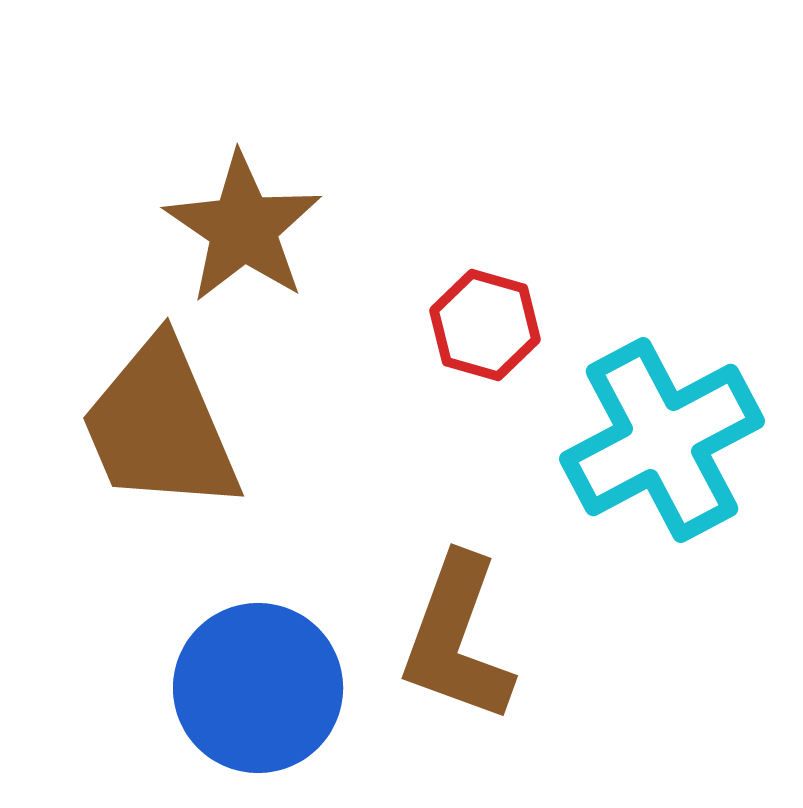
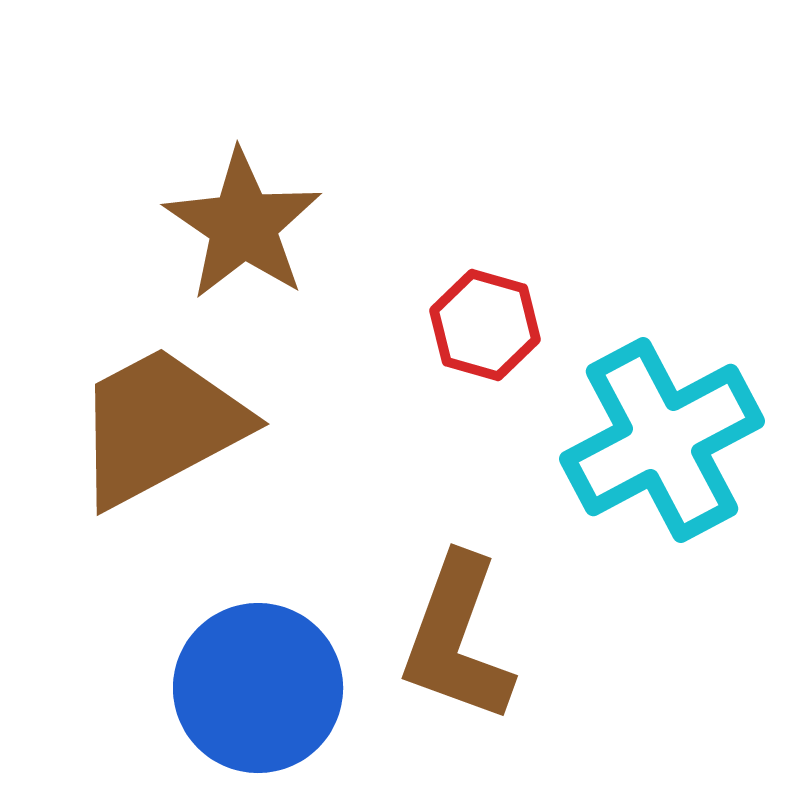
brown star: moved 3 px up
brown trapezoid: rotated 85 degrees clockwise
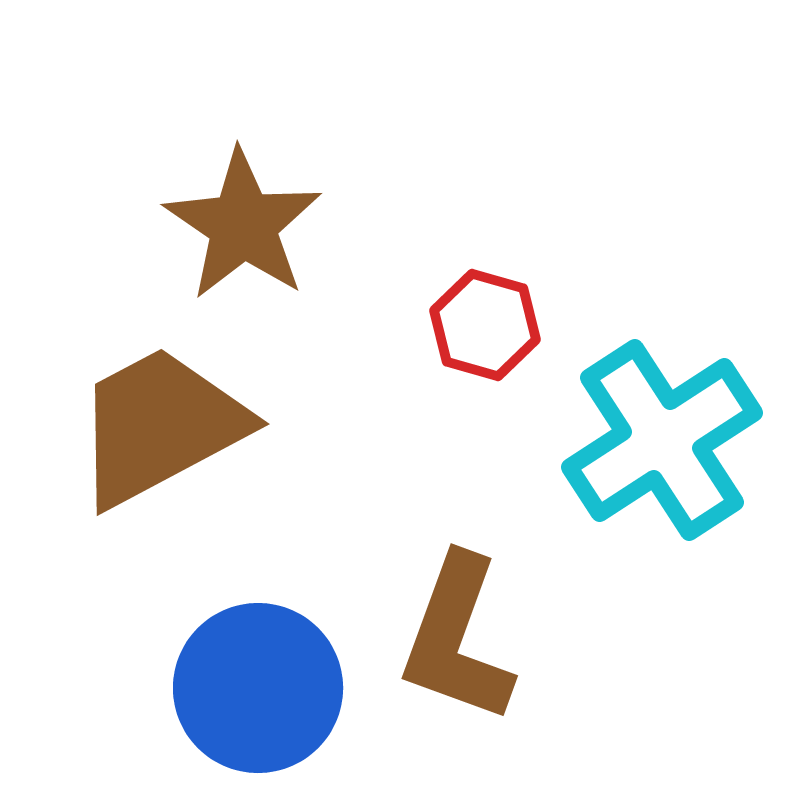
cyan cross: rotated 5 degrees counterclockwise
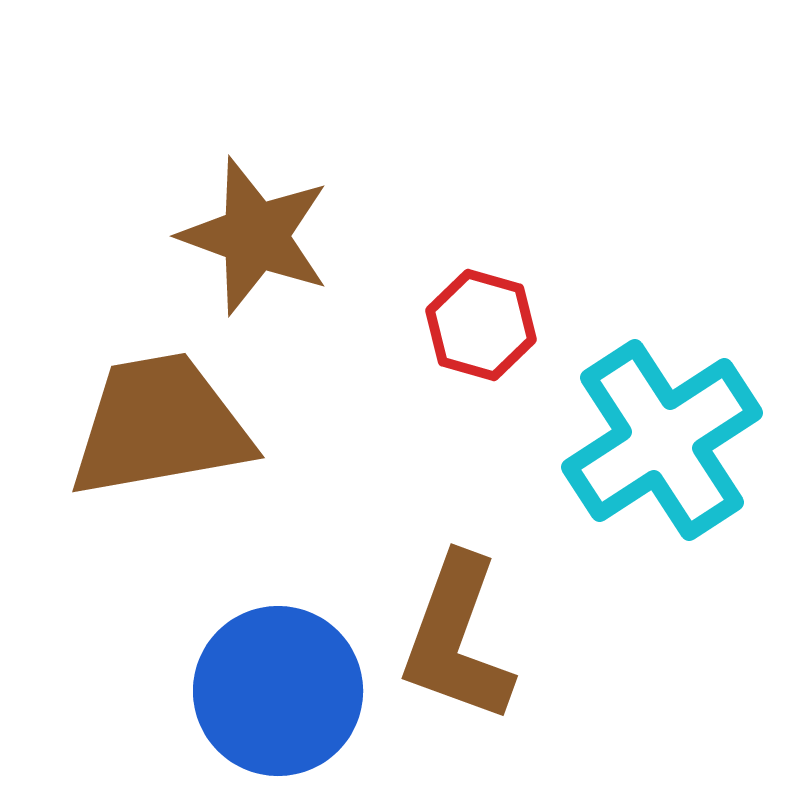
brown star: moved 12 px right, 11 px down; rotated 14 degrees counterclockwise
red hexagon: moved 4 px left
brown trapezoid: rotated 18 degrees clockwise
blue circle: moved 20 px right, 3 px down
